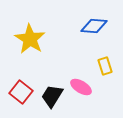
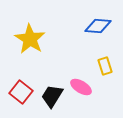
blue diamond: moved 4 px right
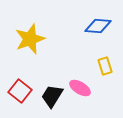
yellow star: rotated 20 degrees clockwise
pink ellipse: moved 1 px left, 1 px down
red square: moved 1 px left, 1 px up
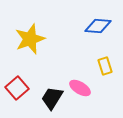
red square: moved 3 px left, 3 px up; rotated 10 degrees clockwise
black trapezoid: moved 2 px down
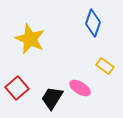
blue diamond: moved 5 px left, 3 px up; rotated 76 degrees counterclockwise
yellow star: rotated 28 degrees counterclockwise
yellow rectangle: rotated 36 degrees counterclockwise
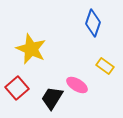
yellow star: moved 1 px right, 10 px down
pink ellipse: moved 3 px left, 3 px up
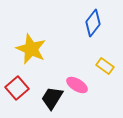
blue diamond: rotated 20 degrees clockwise
